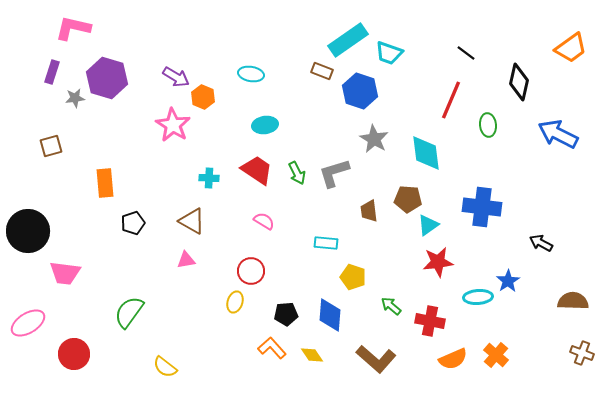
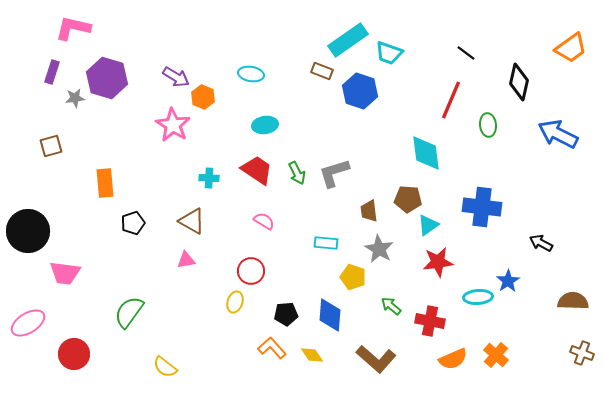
gray star at (374, 139): moved 5 px right, 110 px down
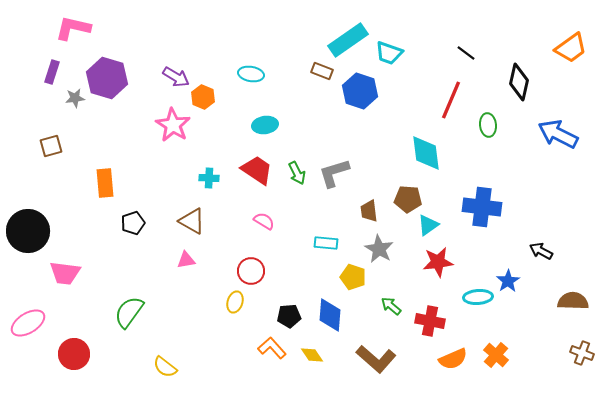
black arrow at (541, 243): moved 8 px down
black pentagon at (286, 314): moved 3 px right, 2 px down
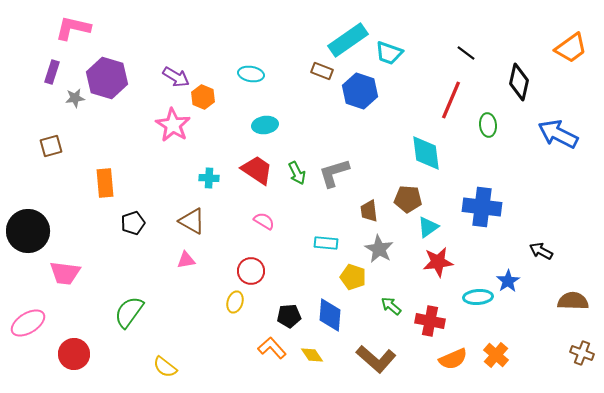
cyan triangle at (428, 225): moved 2 px down
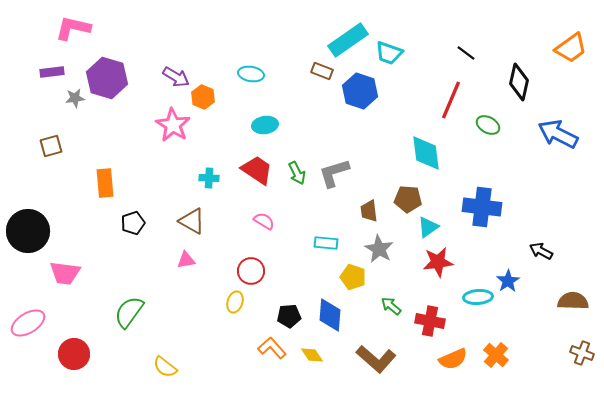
purple rectangle at (52, 72): rotated 65 degrees clockwise
green ellipse at (488, 125): rotated 55 degrees counterclockwise
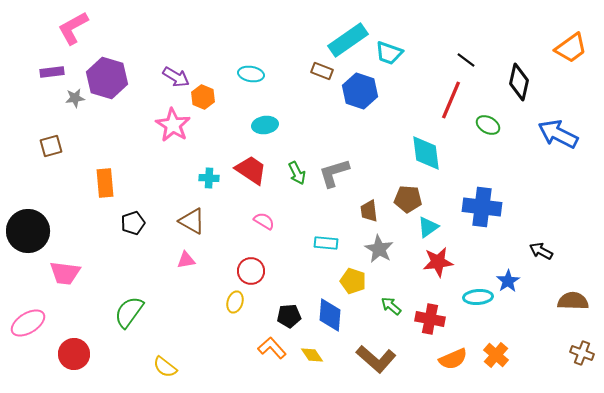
pink L-shape at (73, 28): rotated 42 degrees counterclockwise
black line at (466, 53): moved 7 px down
red trapezoid at (257, 170): moved 6 px left
yellow pentagon at (353, 277): moved 4 px down
red cross at (430, 321): moved 2 px up
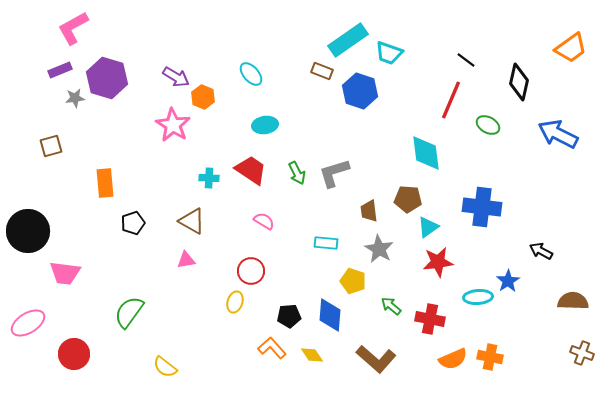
purple rectangle at (52, 72): moved 8 px right, 2 px up; rotated 15 degrees counterclockwise
cyan ellipse at (251, 74): rotated 40 degrees clockwise
orange cross at (496, 355): moved 6 px left, 2 px down; rotated 30 degrees counterclockwise
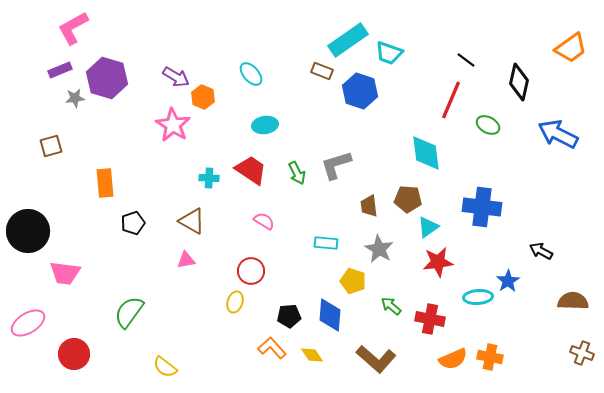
gray L-shape at (334, 173): moved 2 px right, 8 px up
brown trapezoid at (369, 211): moved 5 px up
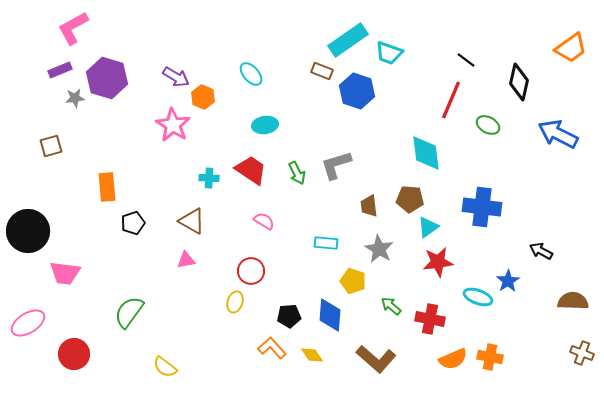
blue hexagon at (360, 91): moved 3 px left
orange rectangle at (105, 183): moved 2 px right, 4 px down
brown pentagon at (408, 199): moved 2 px right
cyan ellipse at (478, 297): rotated 24 degrees clockwise
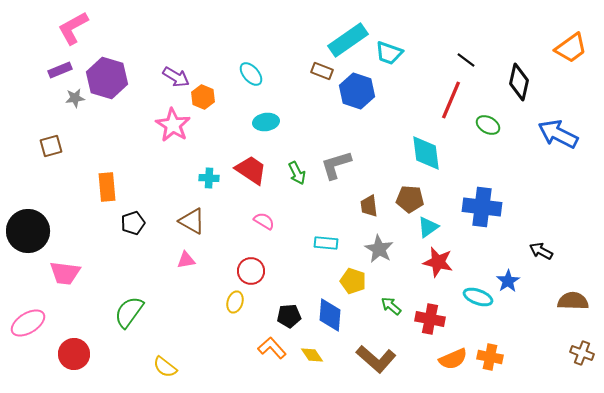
cyan ellipse at (265, 125): moved 1 px right, 3 px up
red star at (438, 262): rotated 20 degrees clockwise
